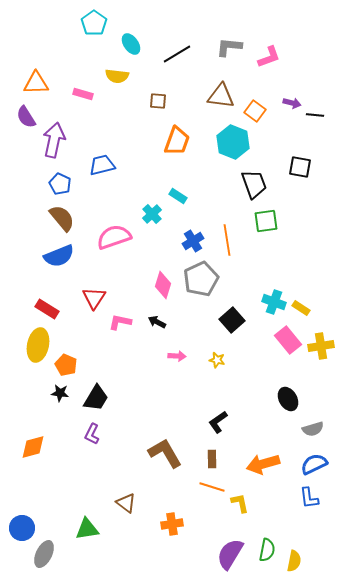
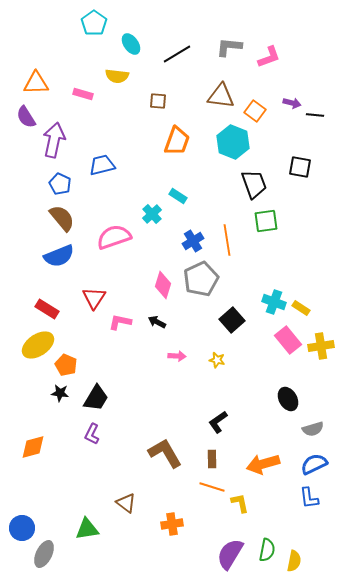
yellow ellipse at (38, 345): rotated 44 degrees clockwise
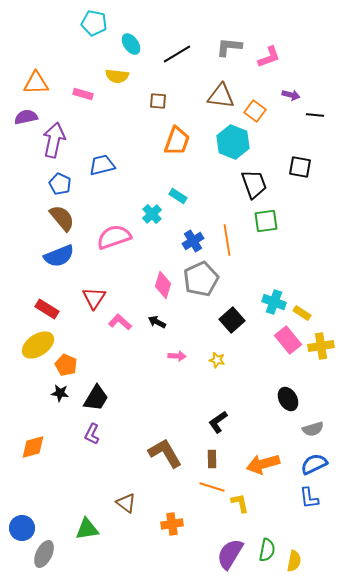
cyan pentagon at (94, 23): rotated 25 degrees counterclockwise
purple arrow at (292, 103): moved 1 px left, 8 px up
purple semicircle at (26, 117): rotated 110 degrees clockwise
yellow rectangle at (301, 308): moved 1 px right, 5 px down
pink L-shape at (120, 322): rotated 30 degrees clockwise
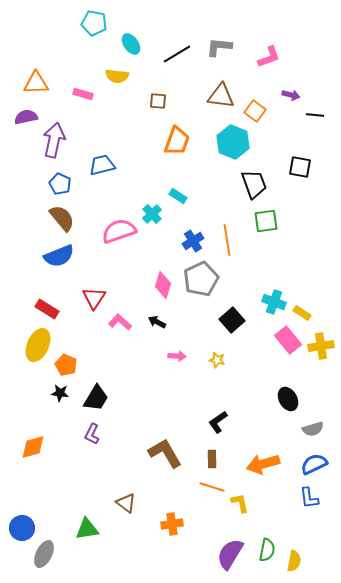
gray L-shape at (229, 47): moved 10 px left
pink semicircle at (114, 237): moved 5 px right, 6 px up
yellow ellipse at (38, 345): rotated 32 degrees counterclockwise
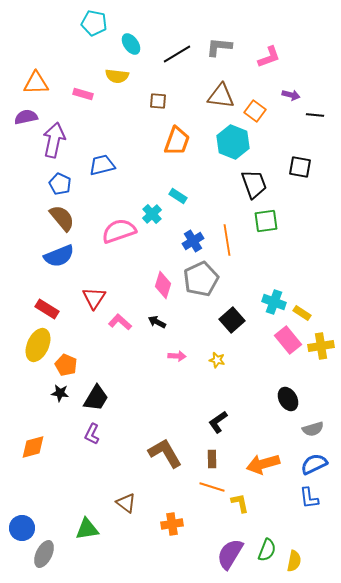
green semicircle at (267, 550): rotated 10 degrees clockwise
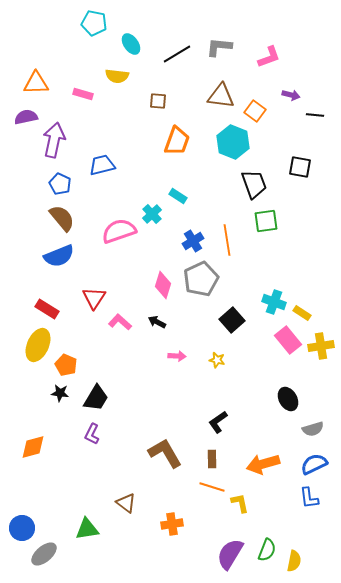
gray ellipse at (44, 554): rotated 24 degrees clockwise
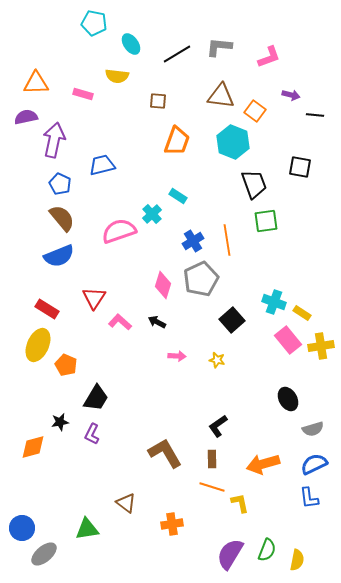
black star at (60, 393): moved 29 px down; rotated 18 degrees counterclockwise
black L-shape at (218, 422): moved 4 px down
yellow semicircle at (294, 561): moved 3 px right, 1 px up
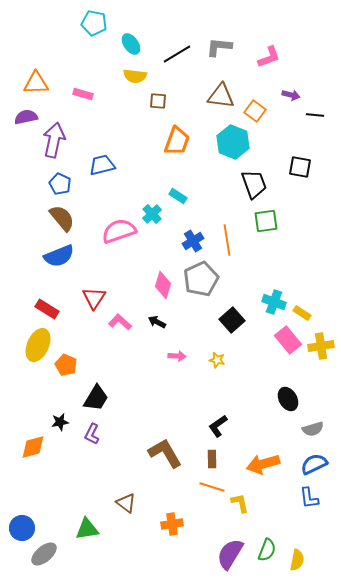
yellow semicircle at (117, 76): moved 18 px right
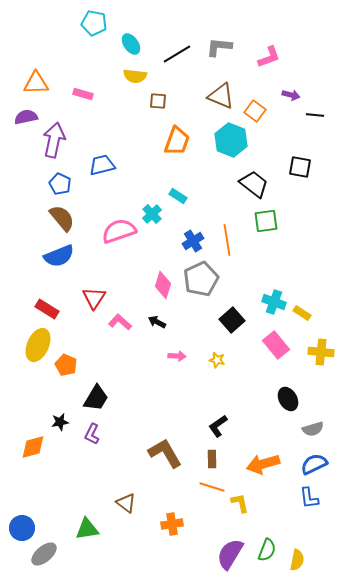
brown triangle at (221, 96): rotated 16 degrees clockwise
cyan hexagon at (233, 142): moved 2 px left, 2 px up
black trapezoid at (254, 184): rotated 32 degrees counterclockwise
pink rectangle at (288, 340): moved 12 px left, 5 px down
yellow cross at (321, 346): moved 6 px down; rotated 15 degrees clockwise
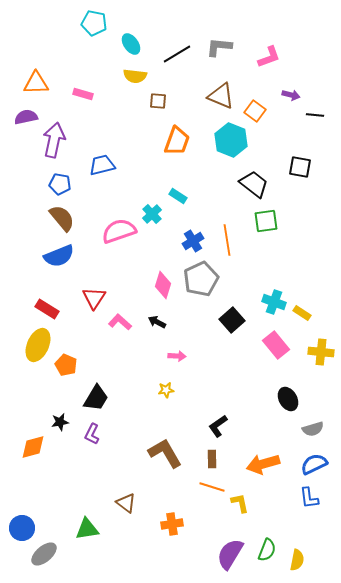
blue pentagon at (60, 184): rotated 15 degrees counterclockwise
yellow star at (217, 360): moved 51 px left, 30 px down; rotated 21 degrees counterclockwise
